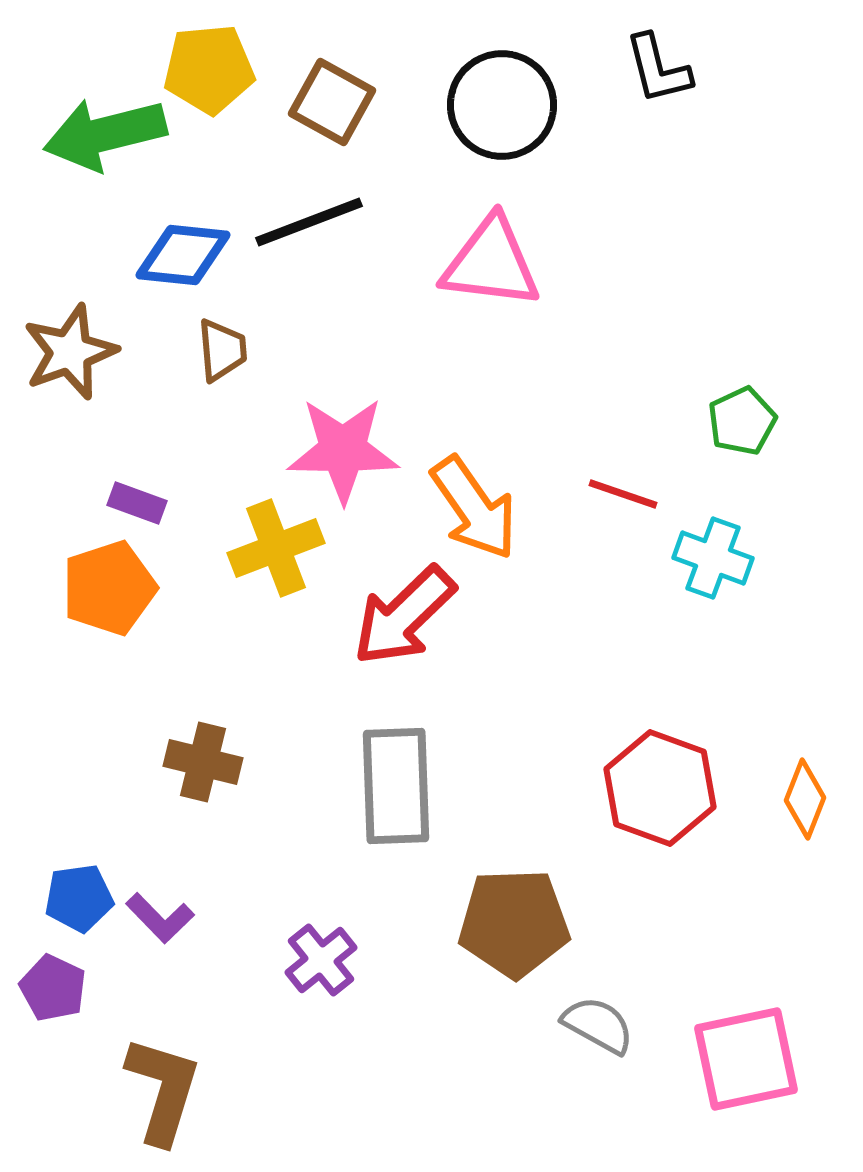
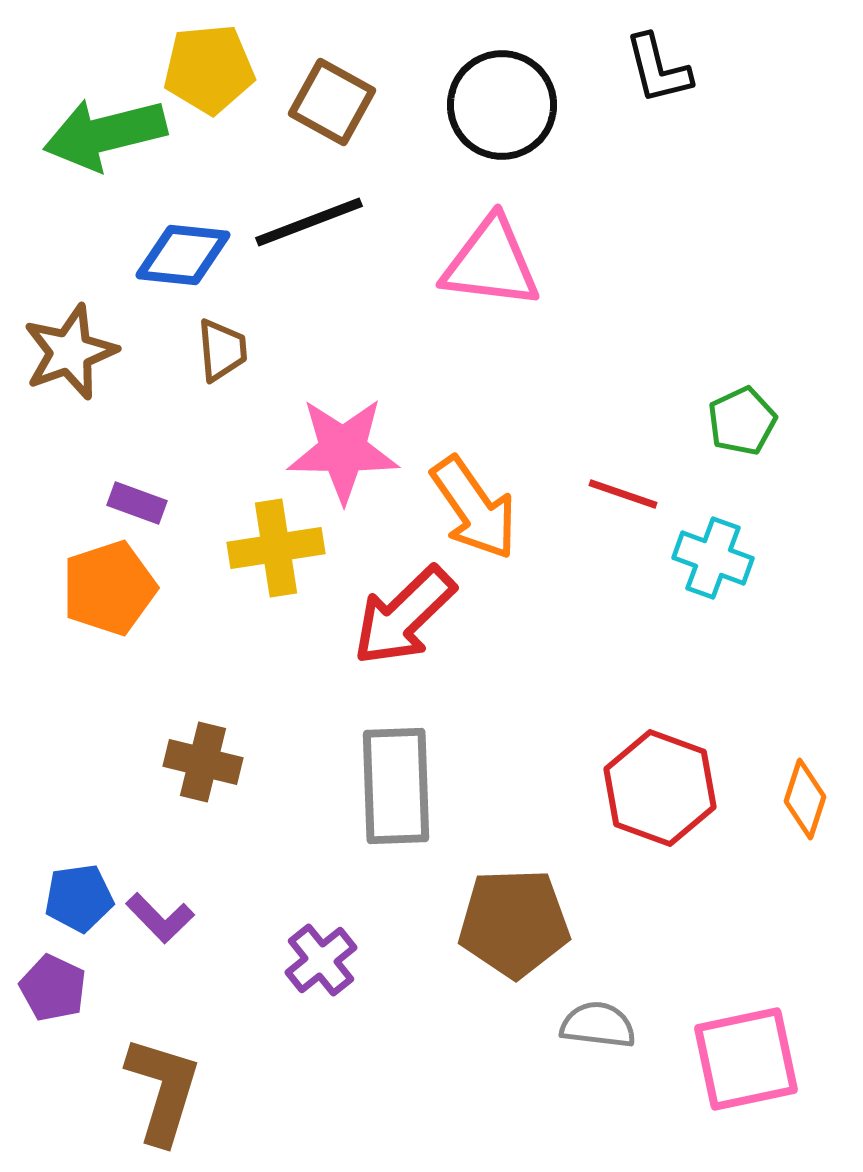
yellow cross: rotated 12 degrees clockwise
orange diamond: rotated 4 degrees counterclockwise
gray semicircle: rotated 22 degrees counterclockwise
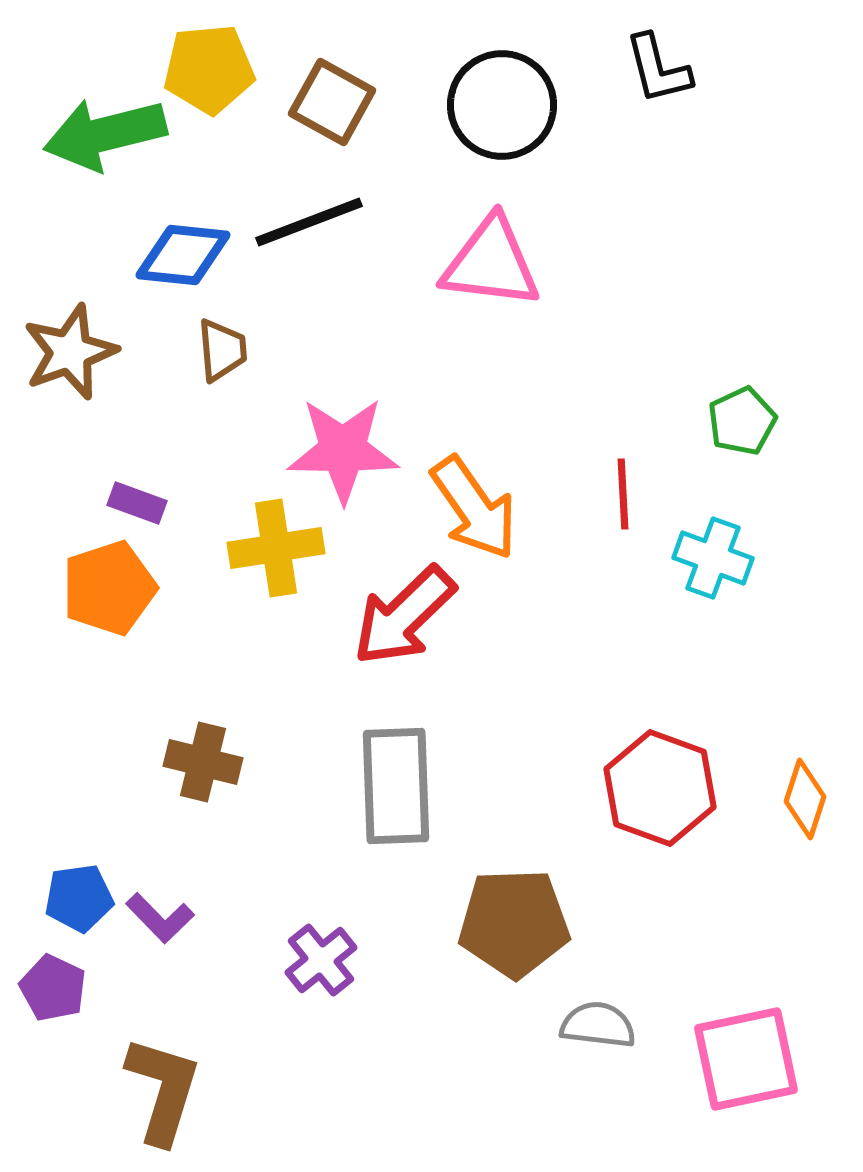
red line: rotated 68 degrees clockwise
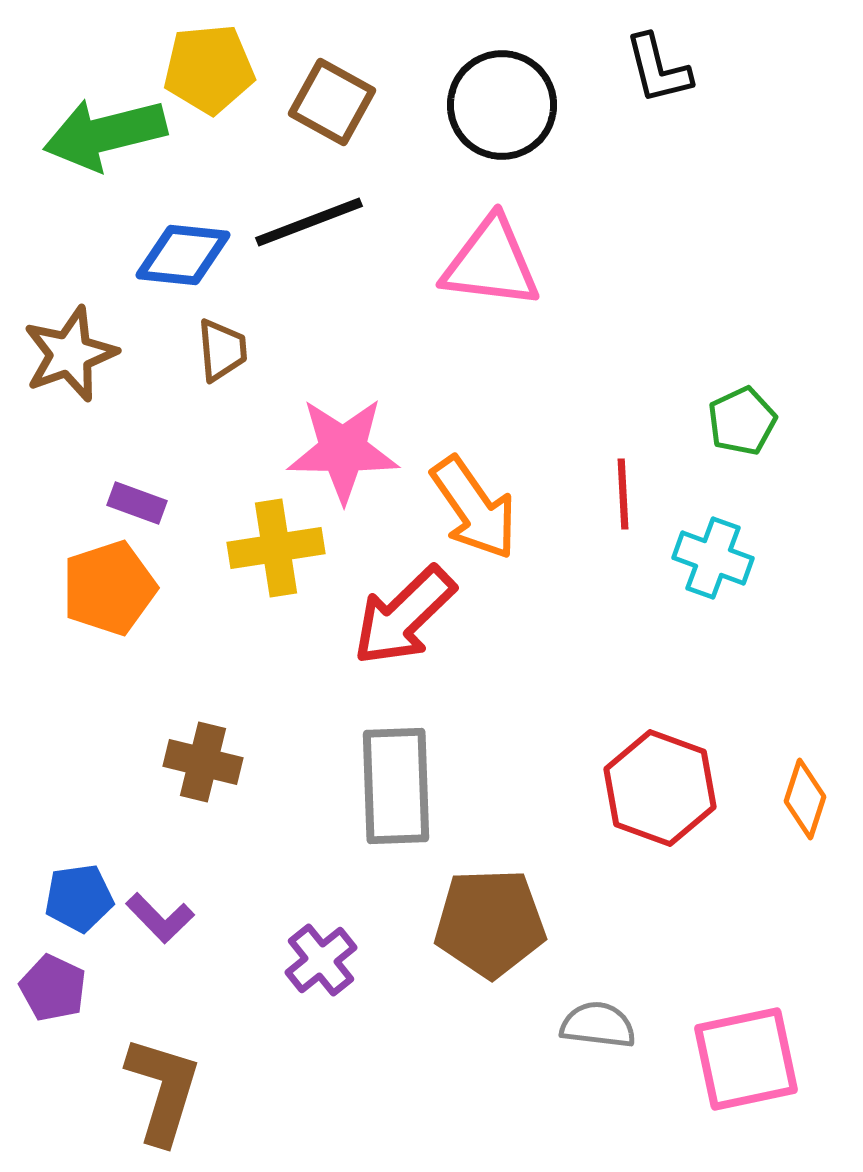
brown star: moved 2 px down
brown pentagon: moved 24 px left
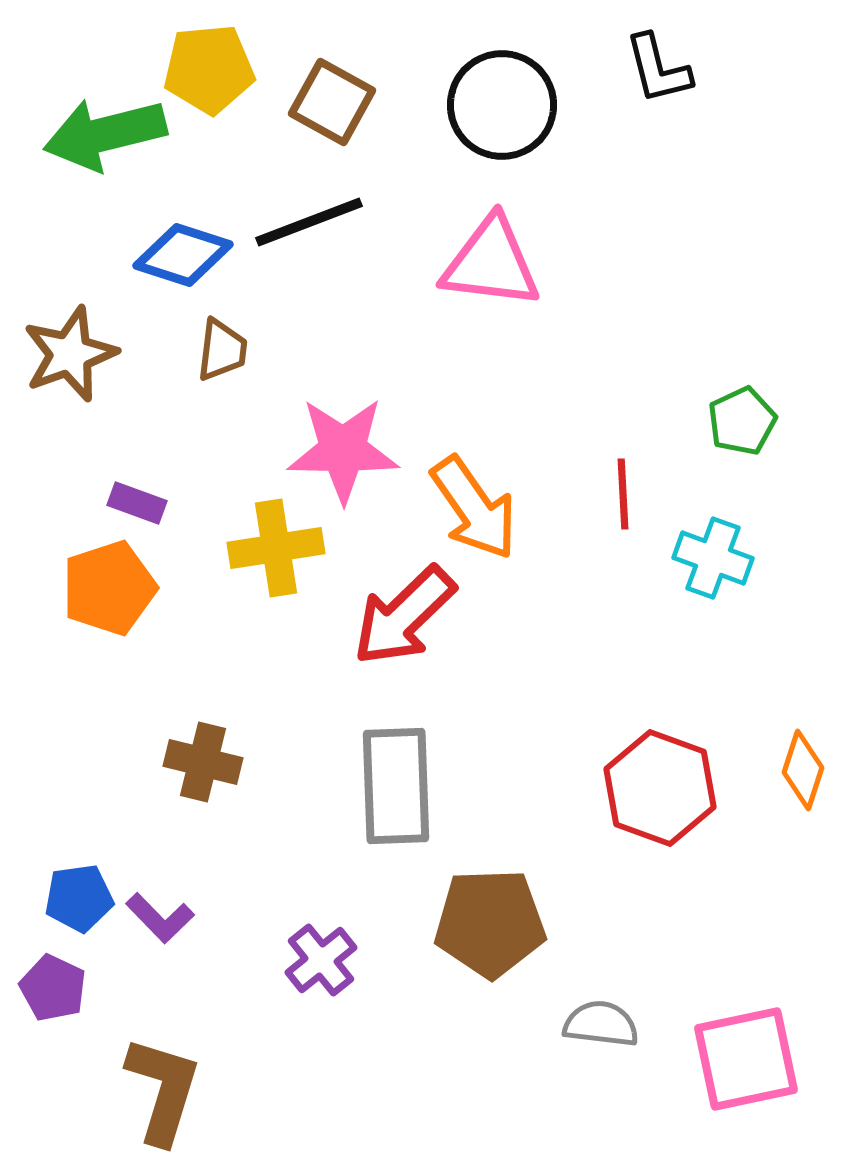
blue diamond: rotated 12 degrees clockwise
brown trapezoid: rotated 12 degrees clockwise
orange diamond: moved 2 px left, 29 px up
gray semicircle: moved 3 px right, 1 px up
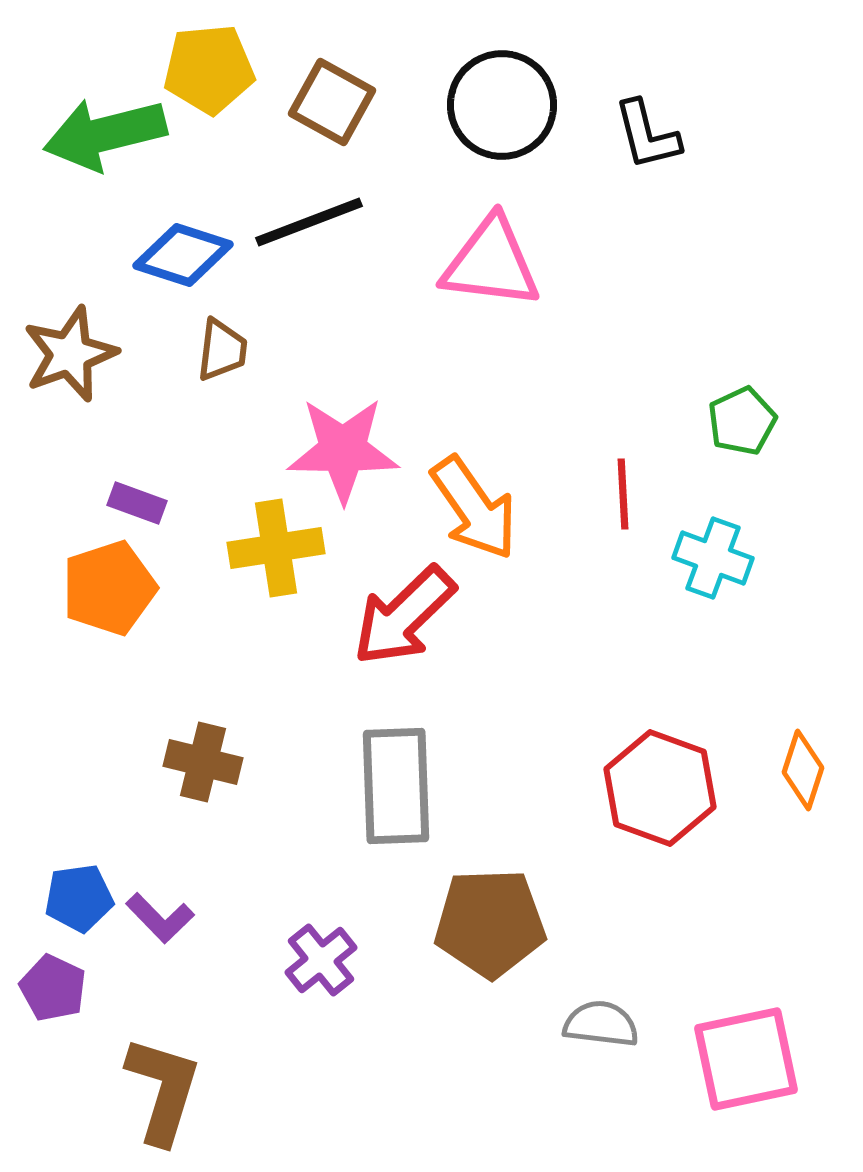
black L-shape: moved 11 px left, 66 px down
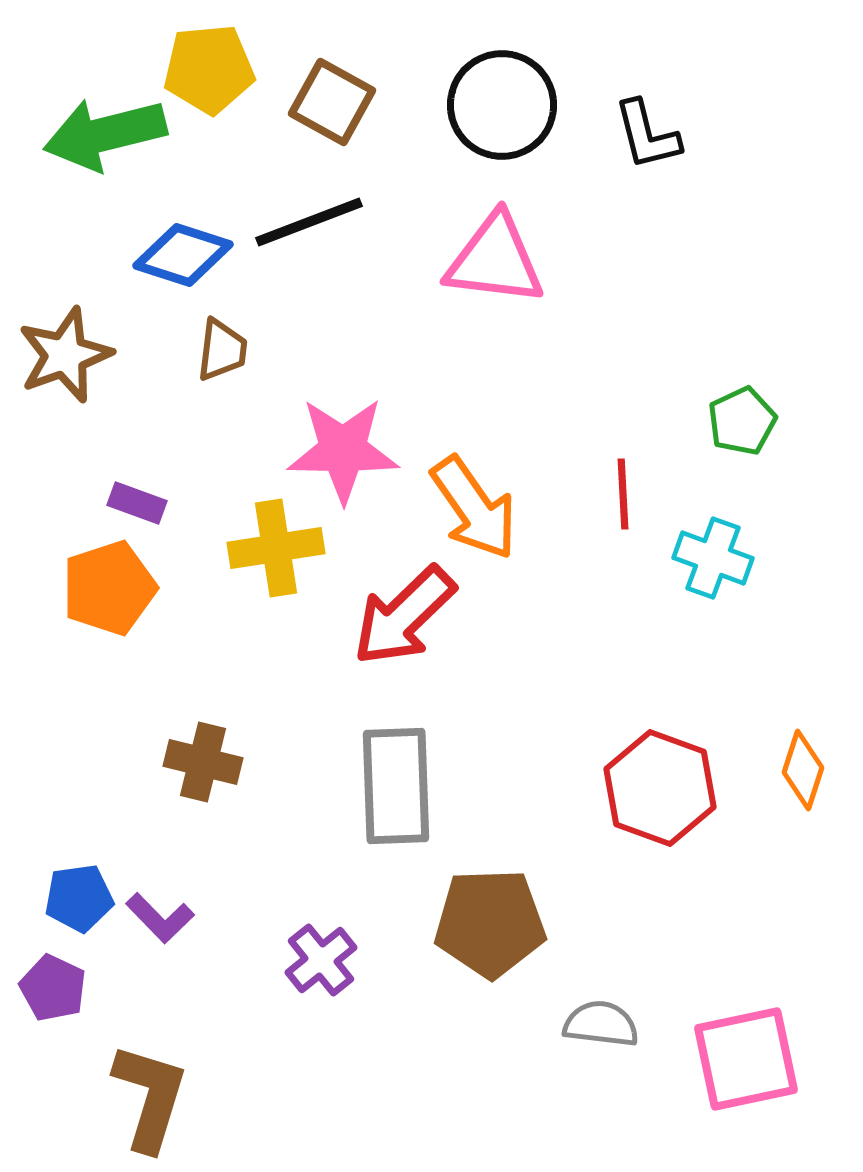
pink triangle: moved 4 px right, 3 px up
brown star: moved 5 px left, 1 px down
brown L-shape: moved 13 px left, 7 px down
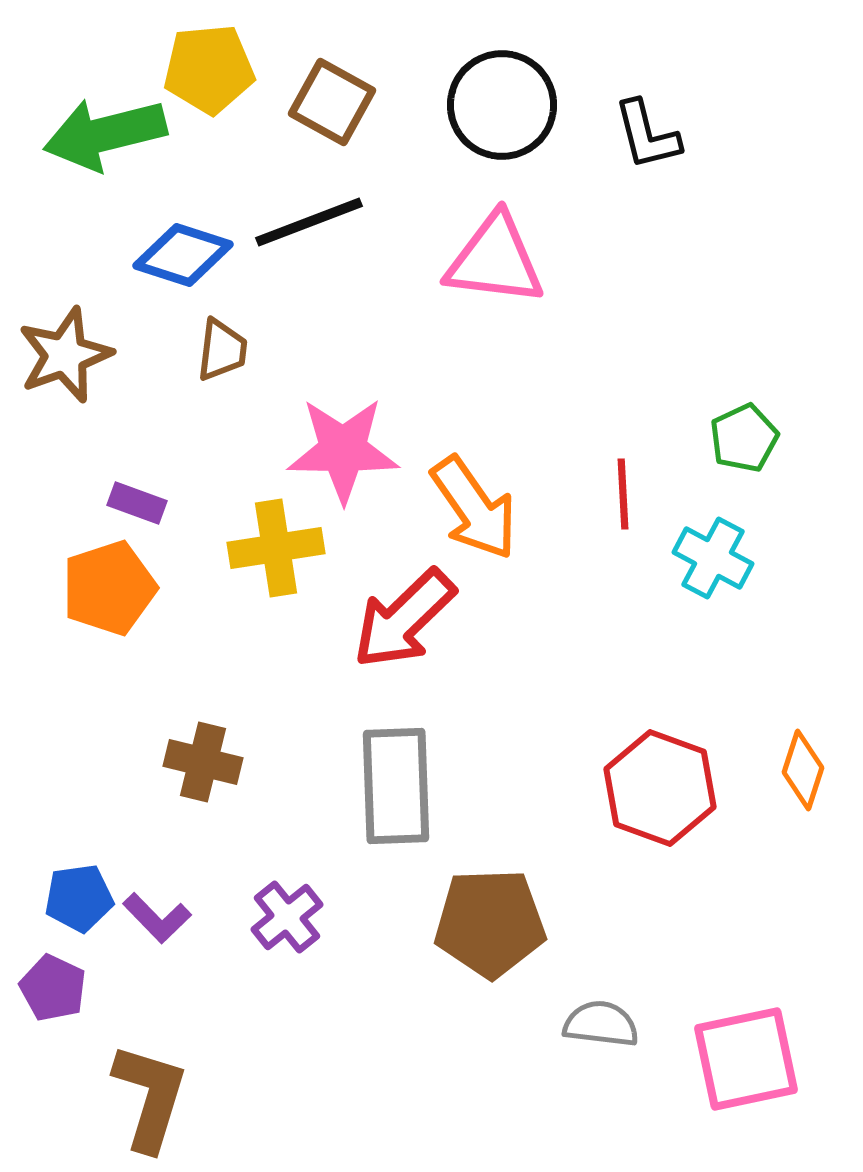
green pentagon: moved 2 px right, 17 px down
cyan cross: rotated 8 degrees clockwise
red arrow: moved 3 px down
purple L-shape: moved 3 px left
purple cross: moved 34 px left, 43 px up
